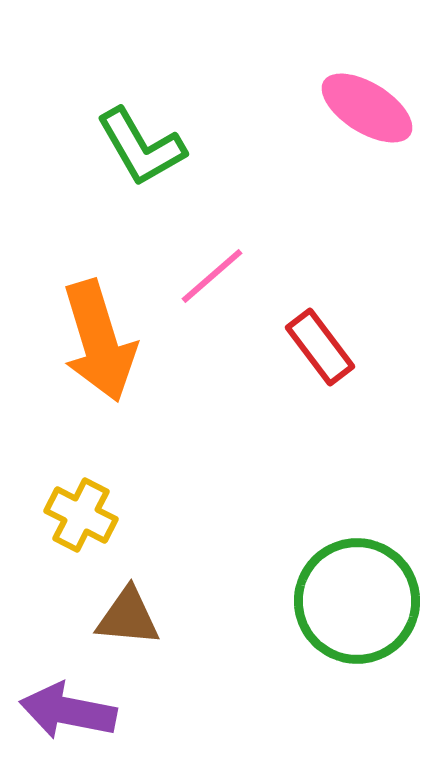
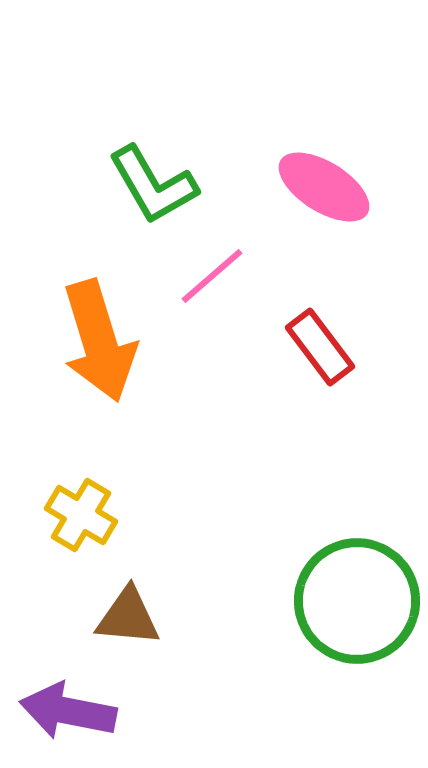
pink ellipse: moved 43 px left, 79 px down
green L-shape: moved 12 px right, 38 px down
yellow cross: rotated 4 degrees clockwise
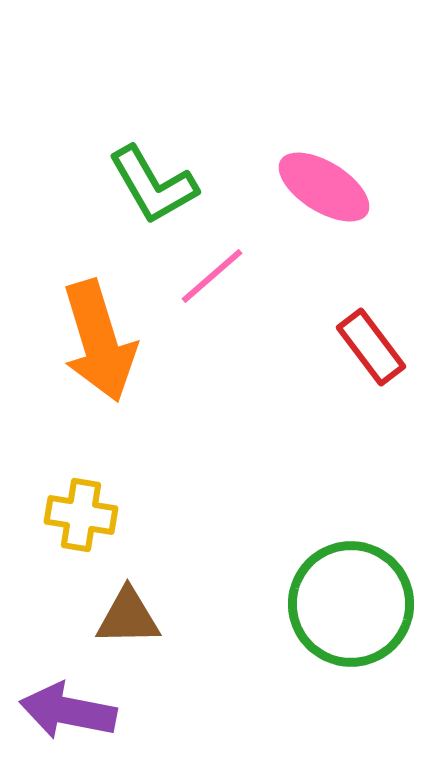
red rectangle: moved 51 px right
yellow cross: rotated 22 degrees counterclockwise
green circle: moved 6 px left, 3 px down
brown triangle: rotated 6 degrees counterclockwise
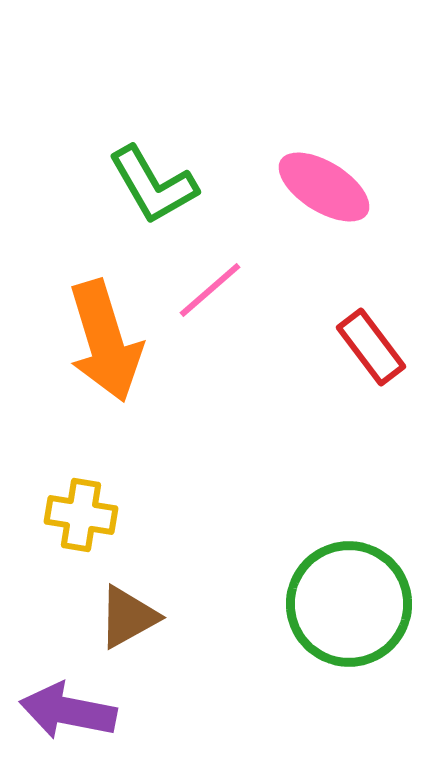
pink line: moved 2 px left, 14 px down
orange arrow: moved 6 px right
green circle: moved 2 px left
brown triangle: rotated 28 degrees counterclockwise
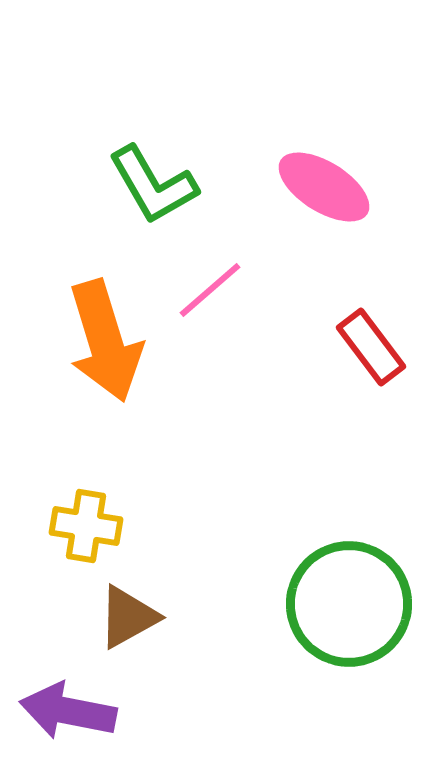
yellow cross: moved 5 px right, 11 px down
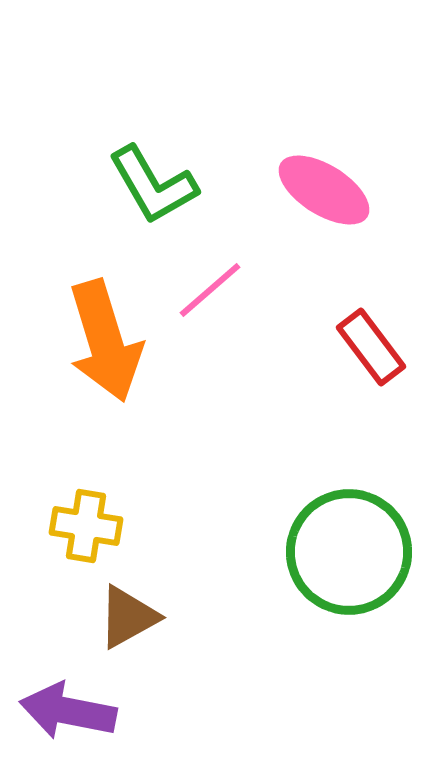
pink ellipse: moved 3 px down
green circle: moved 52 px up
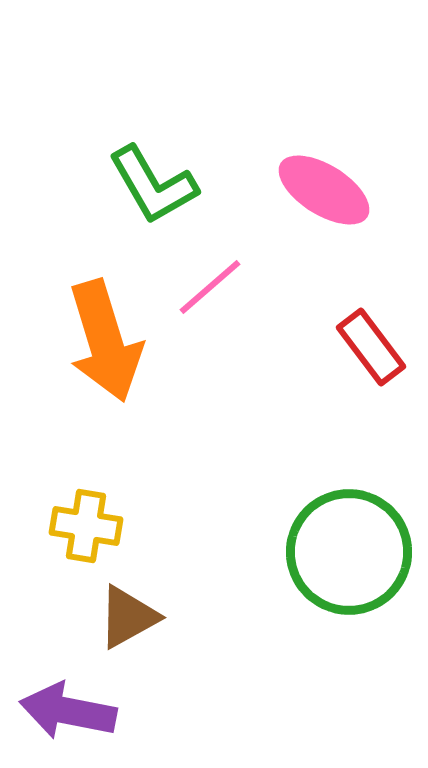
pink line: moved 3 px up
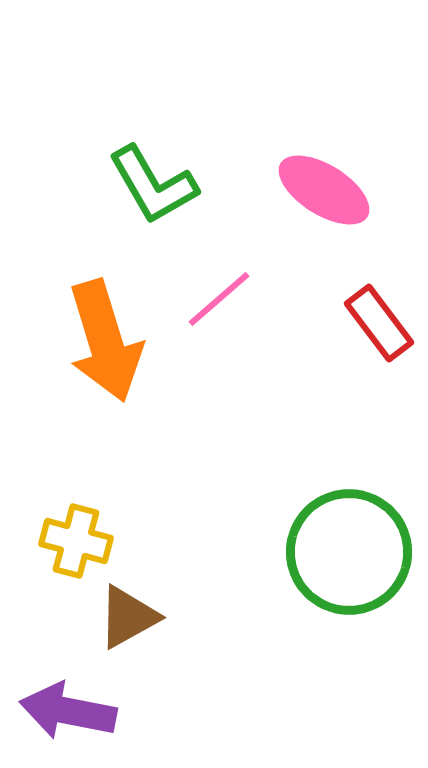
pink line: moved 9 px right, 12 px down
red rectangle: moved 8 px right, 24 px up
yellow cross: moved 10 px left, 15 px down; rotated 6 degrees clockwise
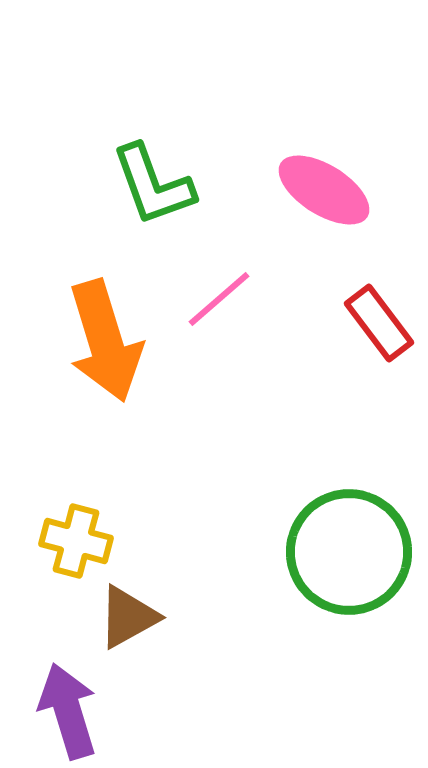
green L-shape: rotated 10 degrees clockwise
purple arrow: rotated 62 degrees clockwise
